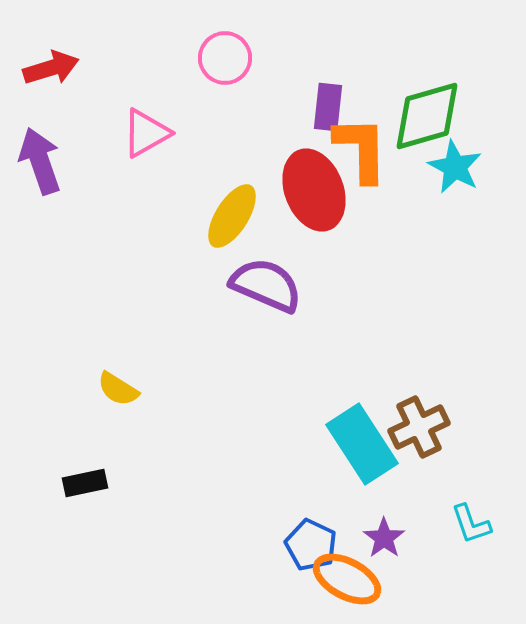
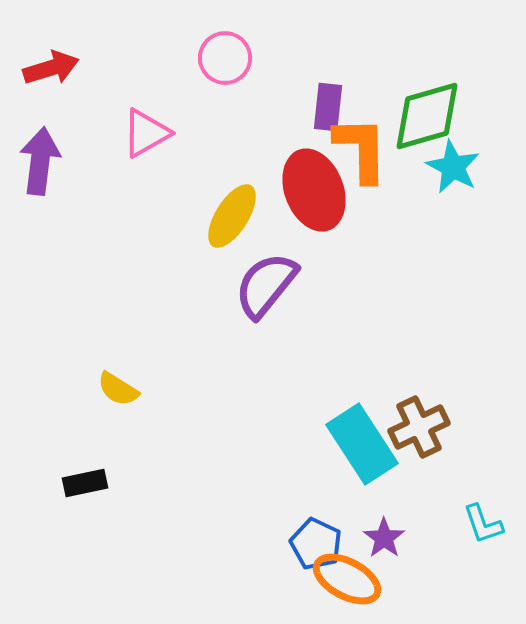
purple arrow: rotated 26 degrees clockwise
cyan star: moved 2 px left
purple semicircle: rotated 74 degrees counterclockwise
cyan L-shape: moved 12 px right
blue pentagon: moved 5 px right, 1 px up
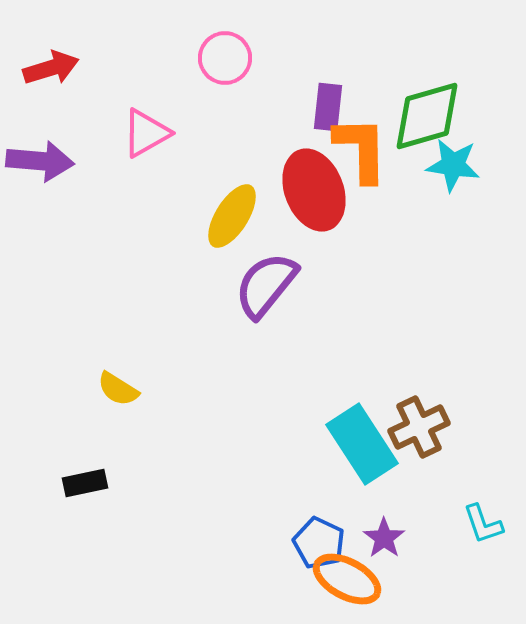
purple arrow: rotated 88 degrees clockwise
cyan star: moved 2 px up; rotated 20 degrees counterclockwise
blue pentagon: moved 3 px right, 1 px up
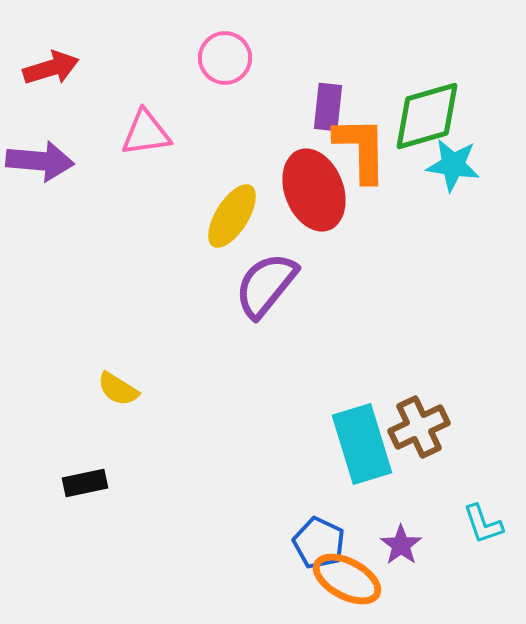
pink triangle: rotated 22 degrees clockwise
cyan rectangle: rotated 16 degrees clockwise
purple star: moved 17 px right, 7 px down
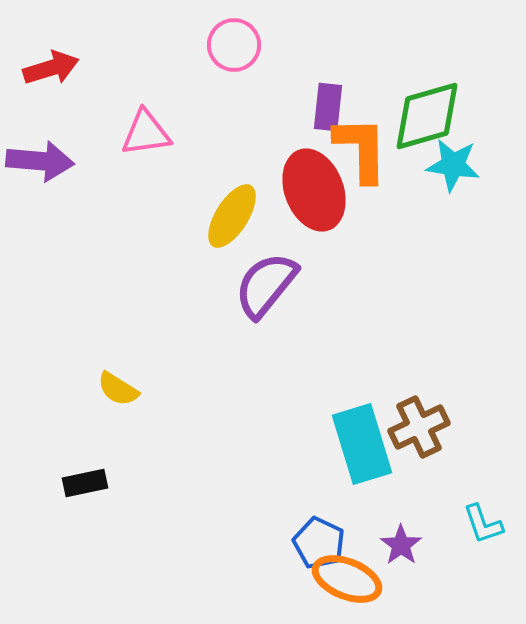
pink circle: moved 9 px right, 13 px up
orange ellipse: rotated 6 degrees counterclockwise
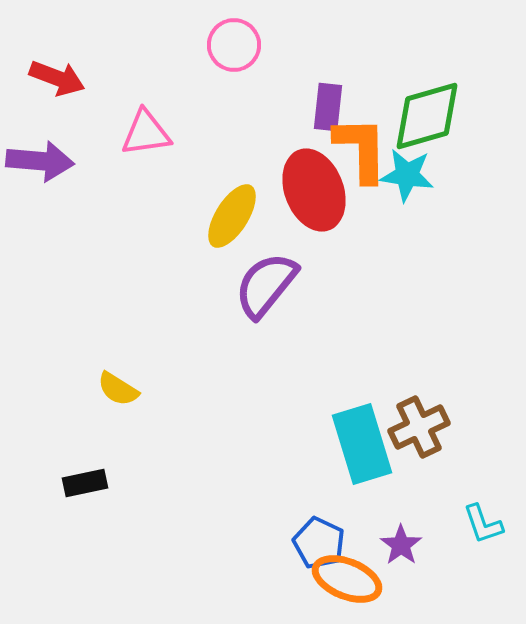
red arrow: moved 6 px right, 10 px down; rotated 38 degrees clockwise
cyan star: moved 46 px left, 10 px down
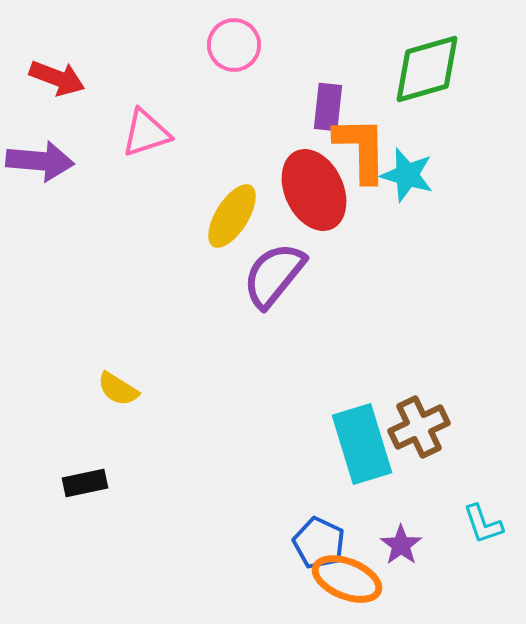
green diamond: moved 47 px up
pink triangle: rotated 10 degrees counterclockwise
cyan star: rotated 8 degrees clockwise
red ellipse: rotated 4 degrees counterclockwise
purple semicircle: moved 8 px right, 10 px up
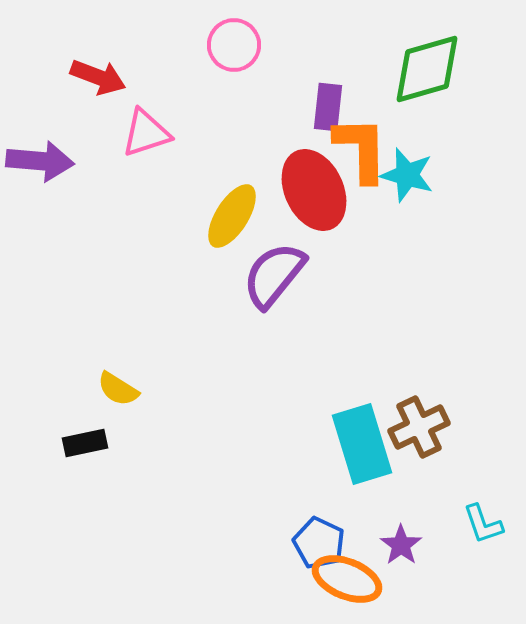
red arrow: moved 41 px right, 1 px up
black rectangle: moved 40 px up
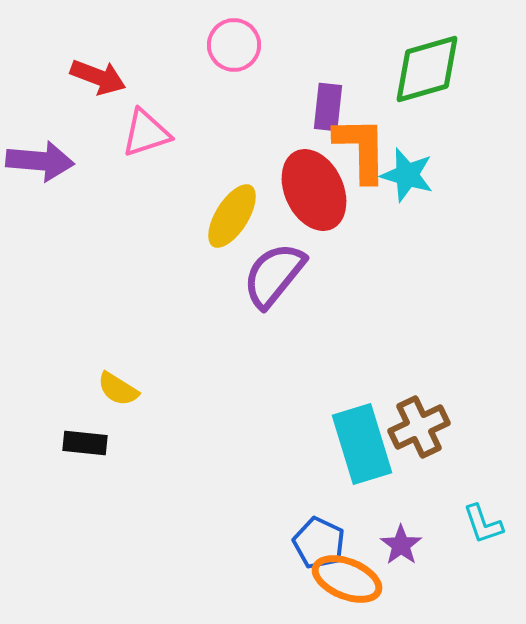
black rectangle: rotated 18 degrees clockwise
